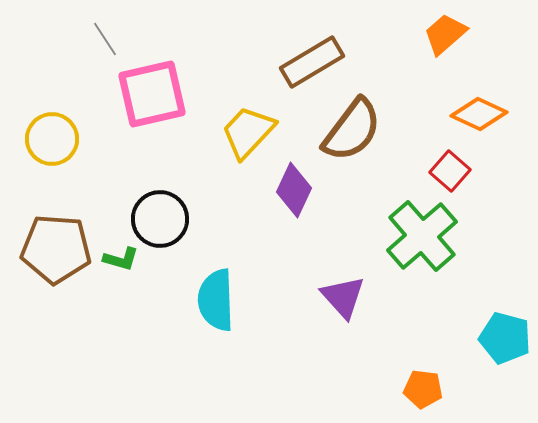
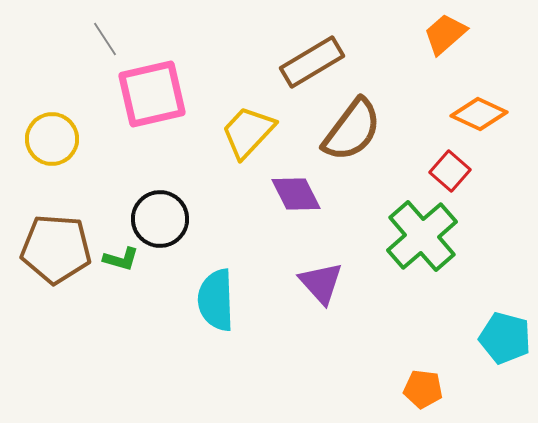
purple diamond: moved 2 px right, 4 px down; rotated 52 degrees counterclockwise
purple triangle: moved 22 px left, 14 px up
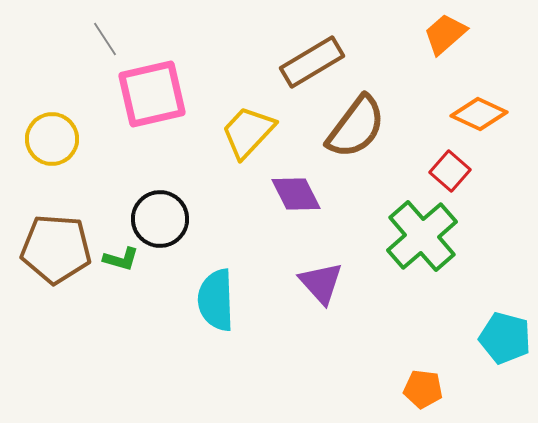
brown semicircle: moved 4 px right, 3 px up
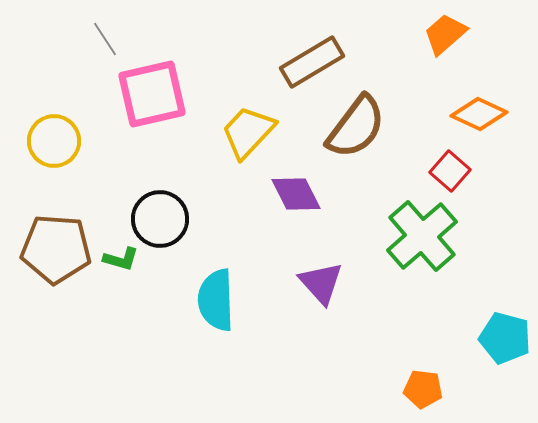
yellow circle: moved 2 px right, 2 px down
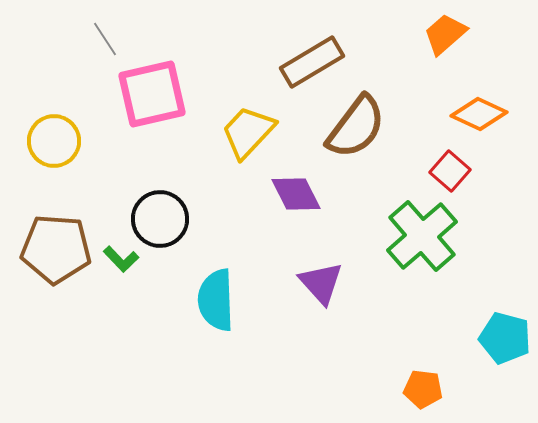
green L-shape: rotated 30 degrees clockwise
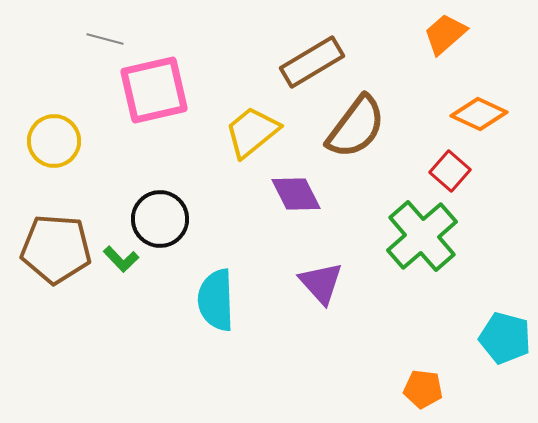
gray line: rotated 42 degrees counterclockwise
pink square: moved 2 px right, 4 px up
yellow trapezoid: moved 4 px right; rotated 8 degrees clockwise
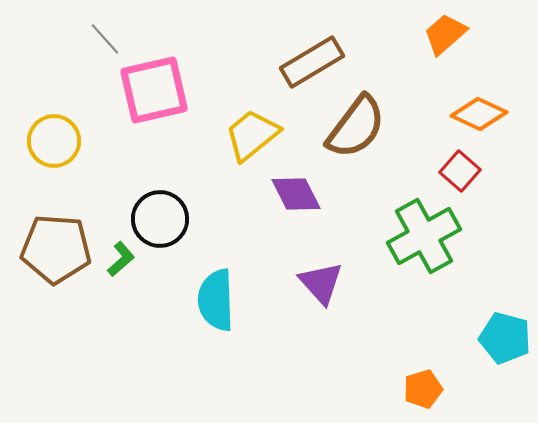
gray line: rotated 33 degrees clockwise
yellow trapezoid: moved 3 px down
red square: moved 10 px right
green cross: moved 2 px right; rotated 12 degrees clockwise
green L-shape: rotated 87 degrees counterclockwise
orange pentagon: rotated 24 degrees counterclockwise
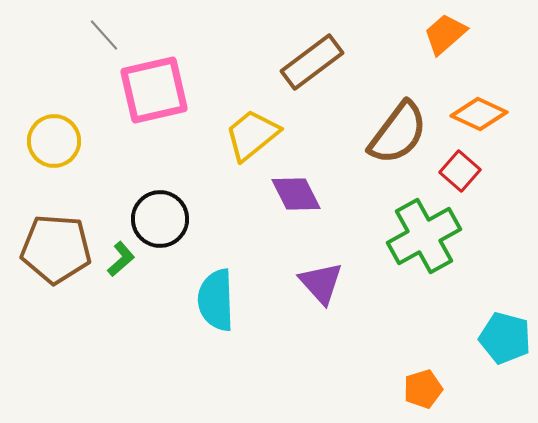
gray line: moved 1 px left, 4 px up
brown rectangle: rotated 6 degrees counterclockwise
brown semicircle: moved 42 px right, 6 px down
